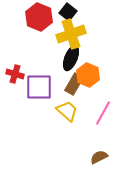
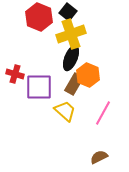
yellow trapezoid: moved 2 px left
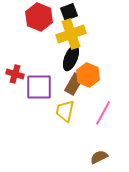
black square: moved 1 px right; rotated 30 degrees clockwise
yellow trapezoid: rotated 120 degrees counterclockwise
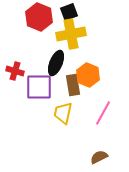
yellow cross: rotated 8 degrees clockwise
black ellipse: moved 15 px left, 5 px down
red cross: moved 3 px up
brown rectangle: moved 1 px left, 1 px down; rotated 40 degrees counterclockwise
yellow trapezoid: moved 2 px left, 2 px down
